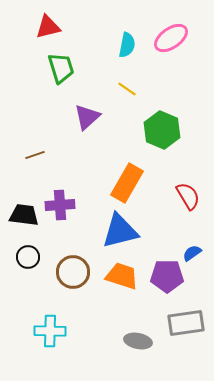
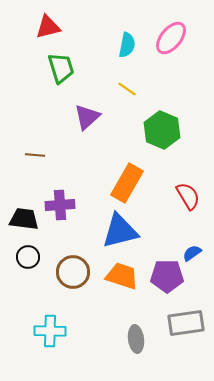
pink ellipse: rotated 16 degrees counterclockwise
brown line: rotated 24 degrees clockwise
black trapezoid: moved 4 px down
gray ellipse: moved 2 px left, 2 px up; rotated 72 degrees clockwise
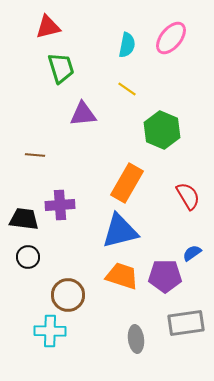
purple triangle: moved 4 px left, 3 px up; rotated 36 degrees clockwise
brown circle: moved 5 px left, 23 px down
purple pentagon: moved 2 px left
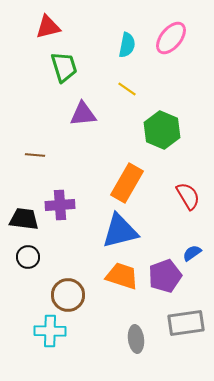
green trapezoid: moved 3 px right, 1 px up
purple pentagon: rotated 20 degrees counterclockwise
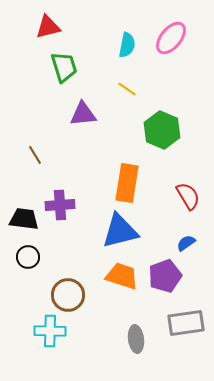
brown line: rotated 54 degrees clockwise
orange rectangle: rotated 21 degrees counterclockwise
blue semicircle: moved 6 px left, 10 px up
